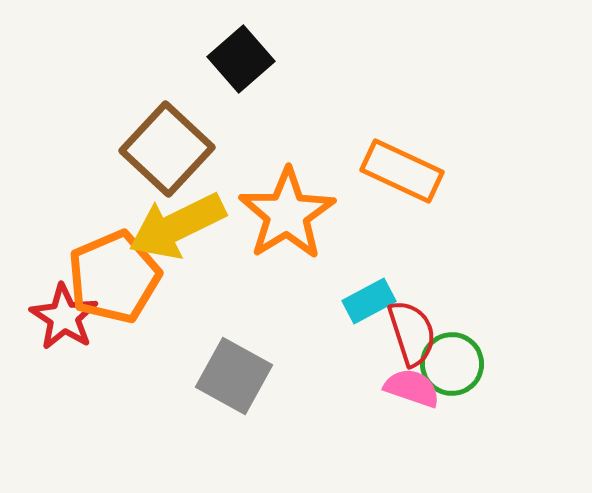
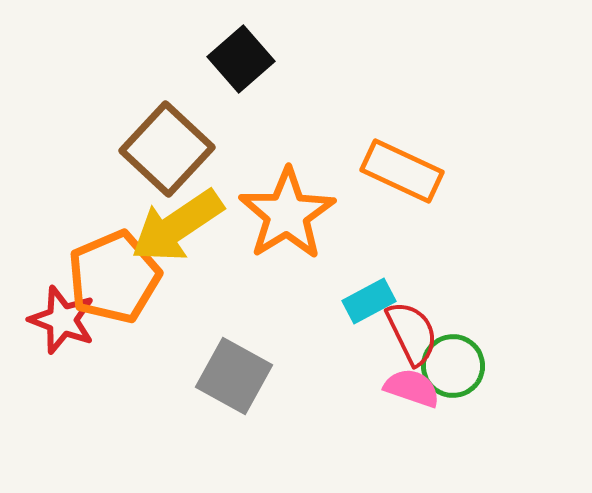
yellow arrow: rotated 8 degrees counterclockwise
red star: moved 2 px left, 3 px down; rotated 12 degrees counterclockwise
red semicircle: rotated 8 degrees counterclockwise
green circle: moved 1 px right, 2 px down
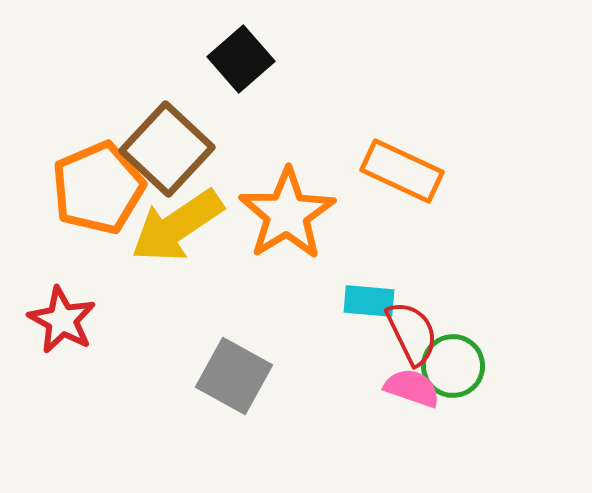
orange pentagon: moved 16 px left, 89 px up
cyan rectangle: rotated 33 degrees clockwise
red star: rotated 8 degrees clockwise
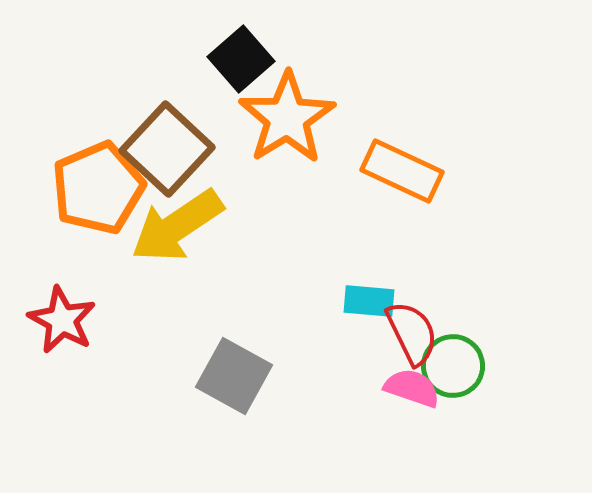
orange star: moved 96 px up
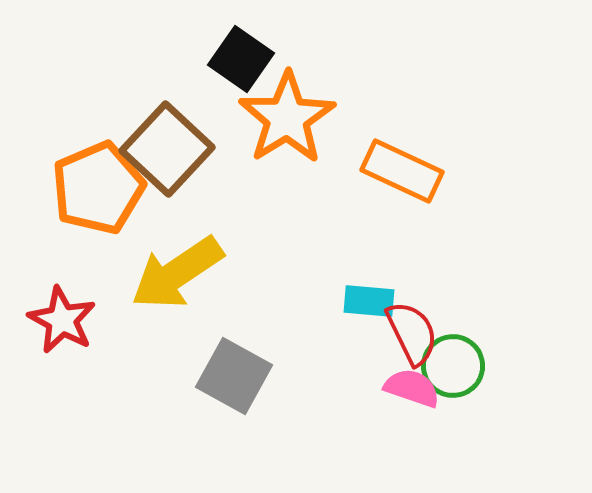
black square: rotated 14 degrees counterclockwise
yellow arrow: moved 47 px down
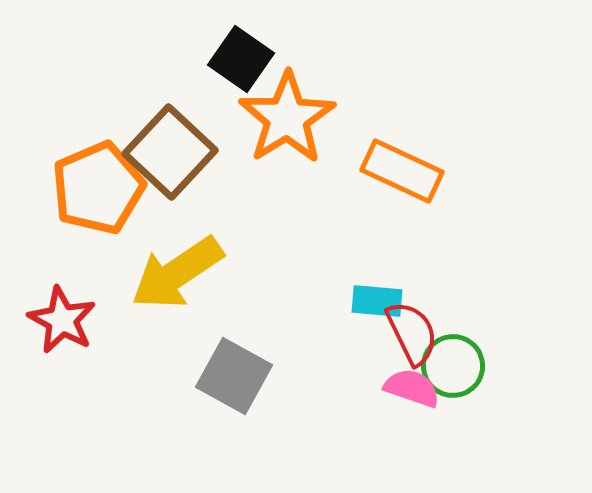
brown square: moved 3 px right, 3 px down
cyan rectangle: moved 8 px right
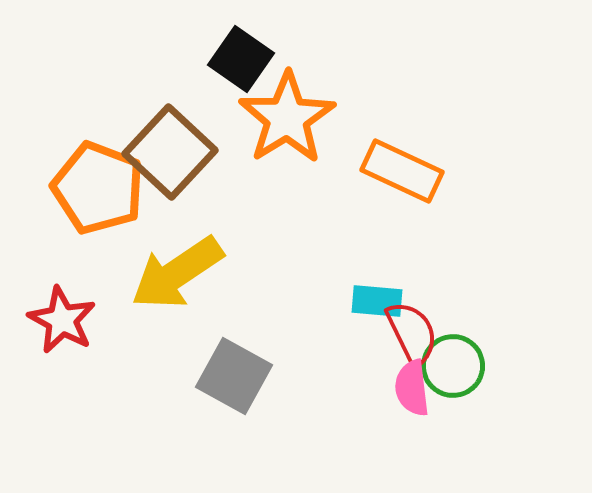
orange pentagon: rotated 28 degrees counterclockwise
pink semicircle: rotated 116 degrees counterclockwise
